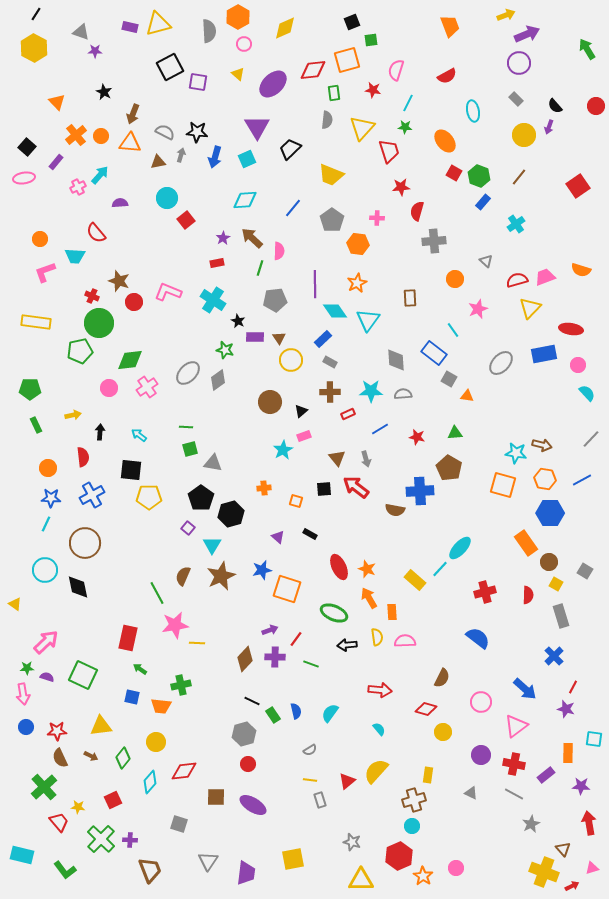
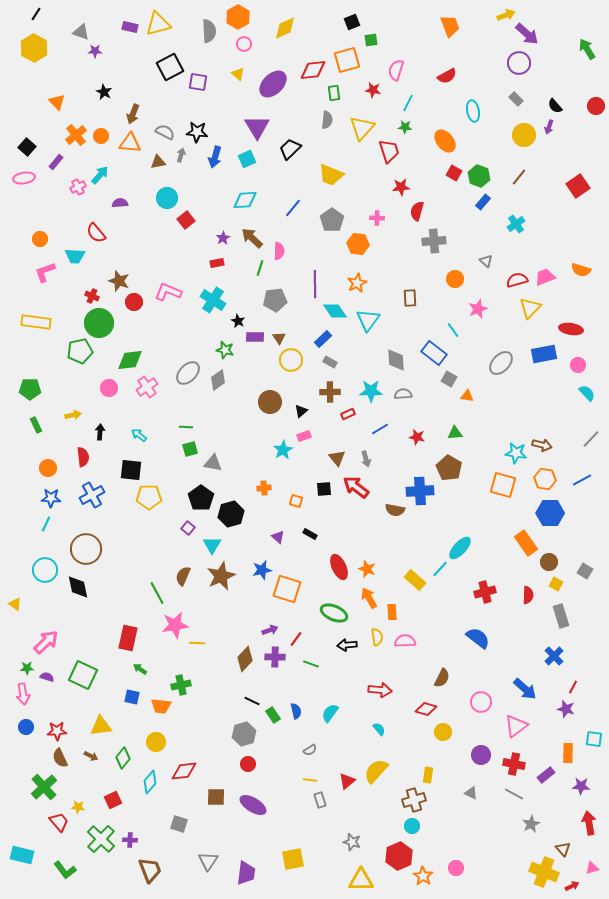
purple arrow at (527, 34): rotated 65 degrees clockwise
brown circle at (85, 543): moved 1 px right, 6 px down
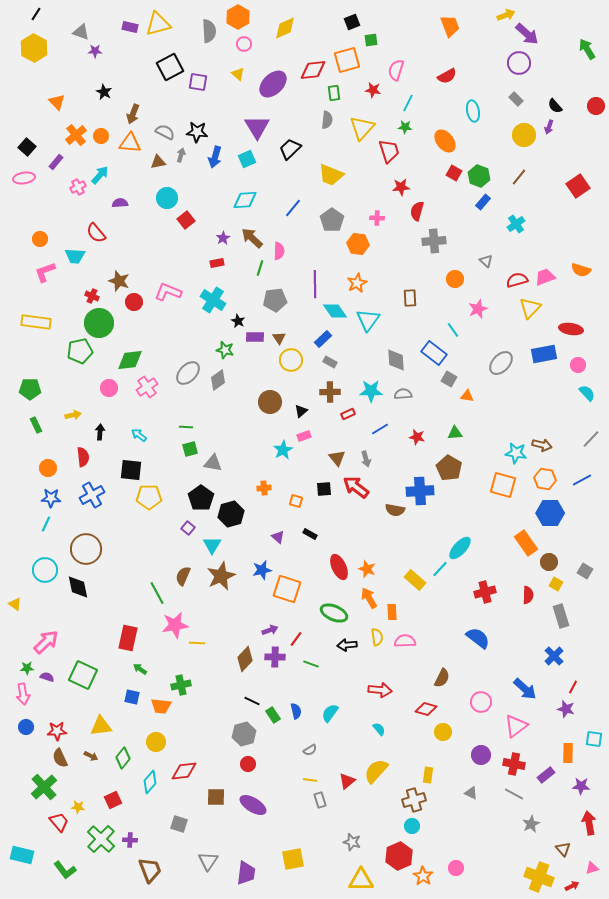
yellow cross at (544, 872): moved 5 px left, 5 px down
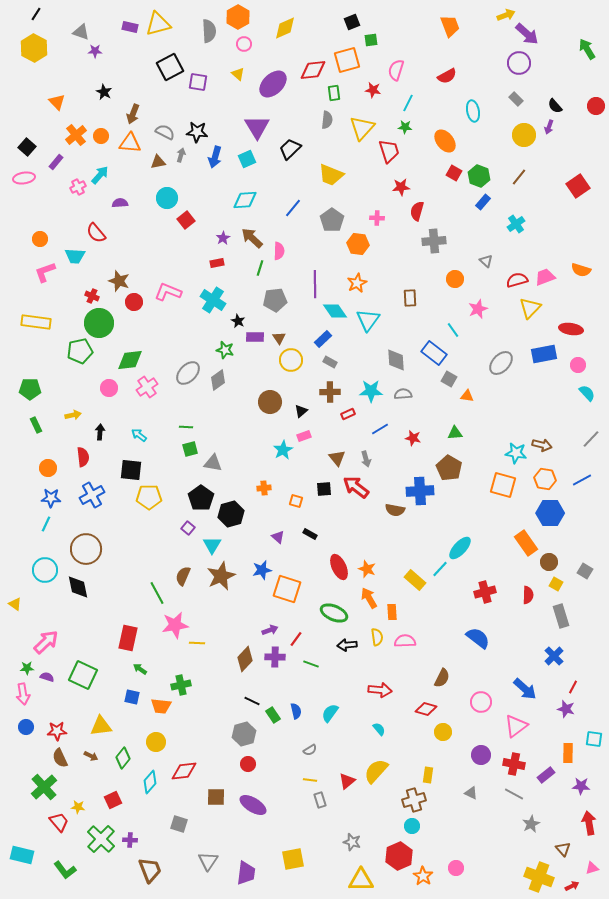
red star at (417, 437): moved 4 px left, 1 px down
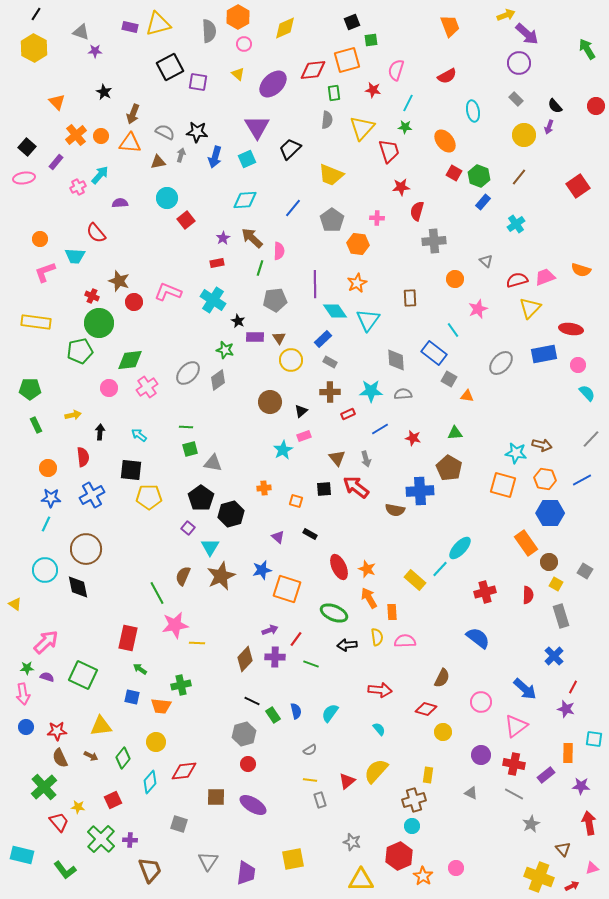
cyan triangle at (212, 545): moved 2 px left, 2 px down
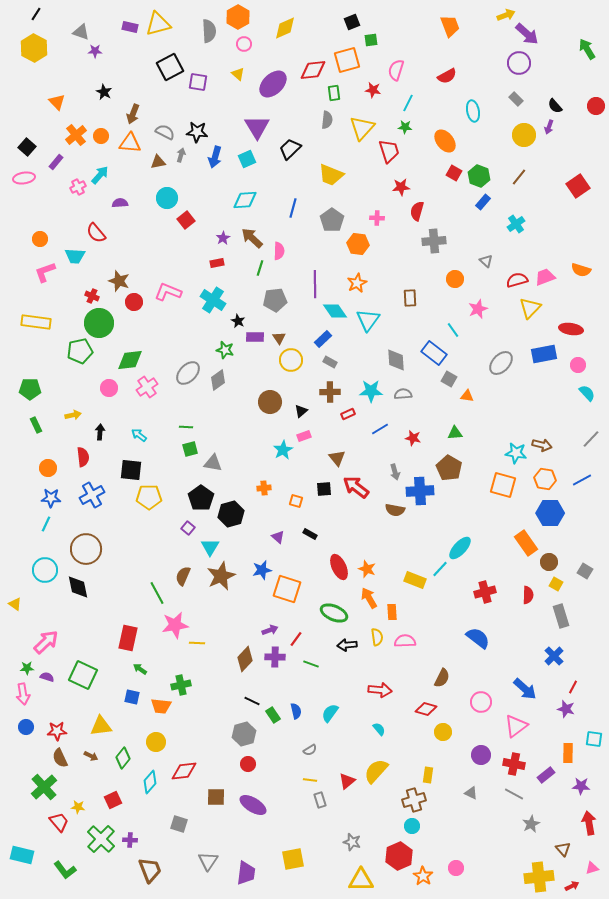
blue line at (293, 208): rotated 24 degrees counterclockwise
gray arrow at (366, 459): moved 29 px right, 13 px down
yellow rectangle at (415, 580): rotated 20 degrees counterclockwise
yellow cross at (539, 877): rotated 28 degrees counterclockwise
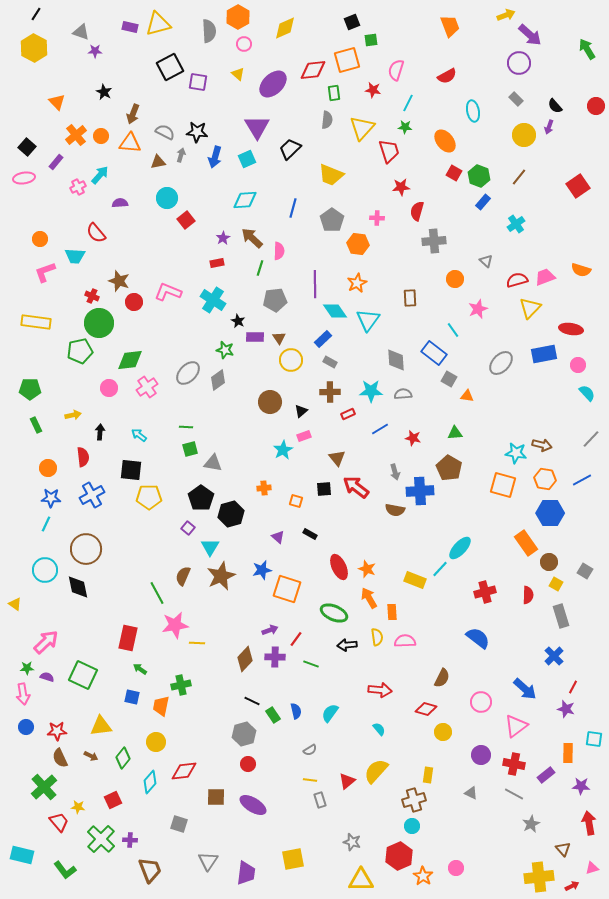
purple arrow at (527, 34): moved 3 px right, 1 px down
orange trapezoid at (161, 706): rotated 95 degrees clockwise
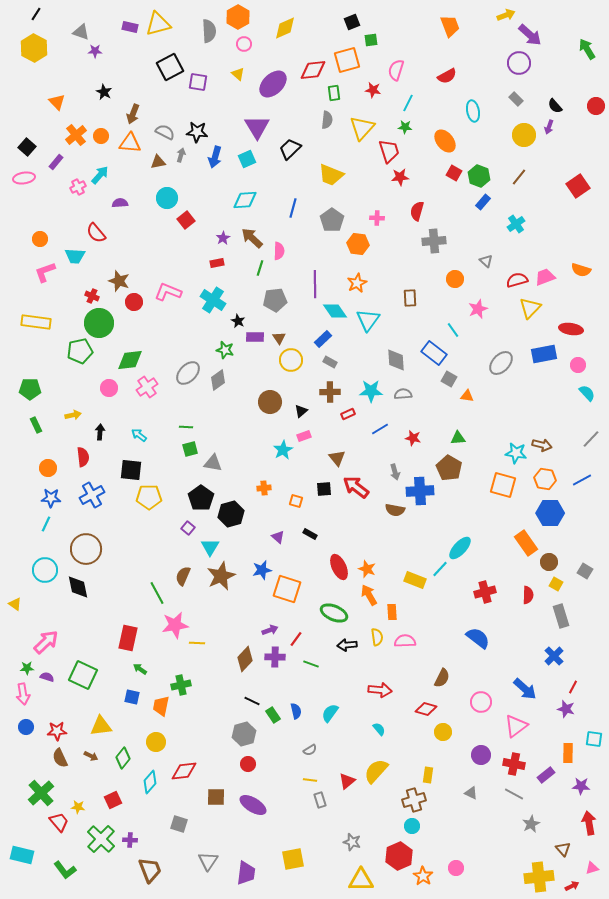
red star at (401, 187): moved 1 px left, 10 px up
green triangle at (455, 433): moved 3 px right, 5 px down
orange arrow at (369, 598): moved 3 px up
green cross at (44, 787): moved 3 px left, 6 px down
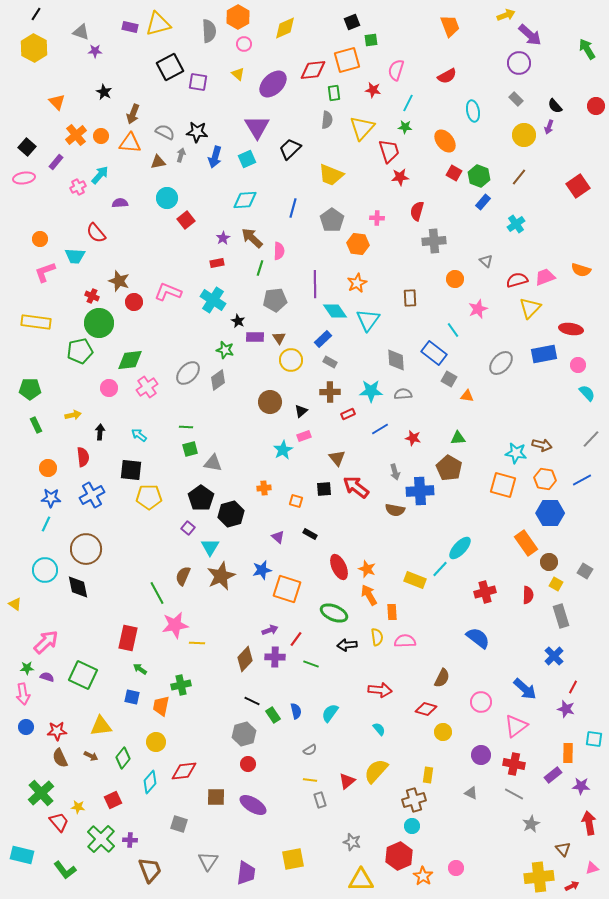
purple rectangle at (546, 775): moved 7 px right
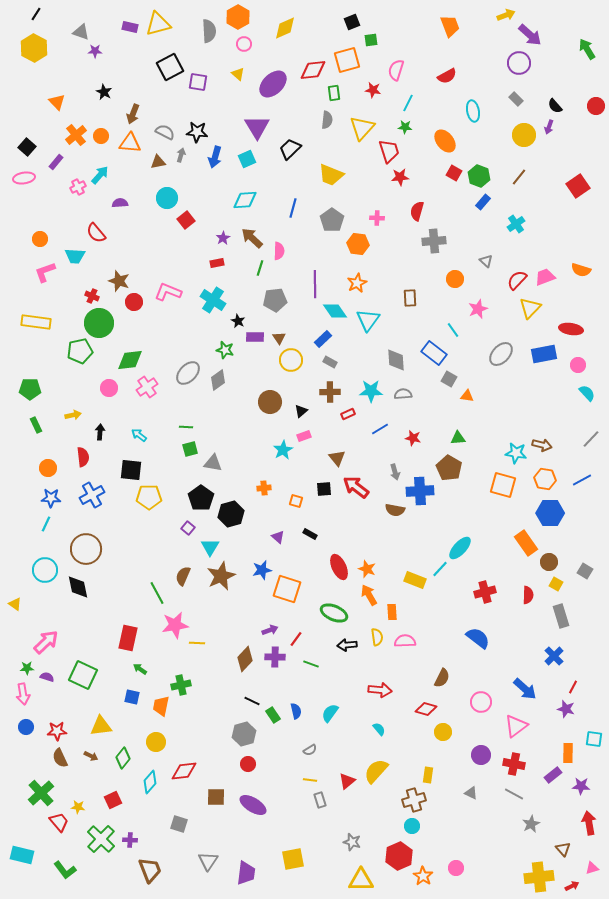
red semicircle at (517, 280): rotated 30 degrees counterclockwise
gray ellipse at (501, 363): moved 9 px up
